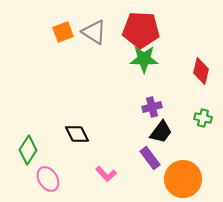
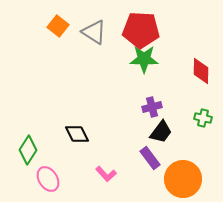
orange square: moved 5 px left, 6 px up; rotated 30 degrees counterclockwise
red diamond: rotated 12 degrees counterclockwise
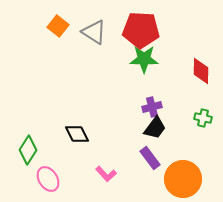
black trapezoid: moved 6 px left, 4 px up
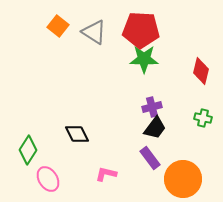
red diamond: rotated 12 degrees clockwise
pink L-shape: rotated 145 degrees clockwise
